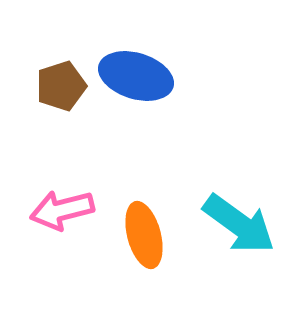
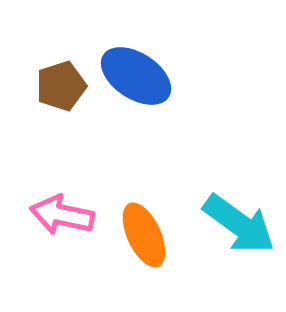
blue ellipse: rotated 16 degrees clockwise
pink arrow: moved 5 px down; rotated 26 degrees clockwise
orange ellipse: rotated 10 degrees counterclockwise
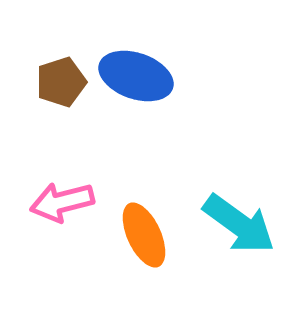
blue ellipse: rotated 14 degrees counterclockwise
brown pentagon: moved 4 px up
pink arrow: moved 13 px up; rotated 26 degrees counterclockwise
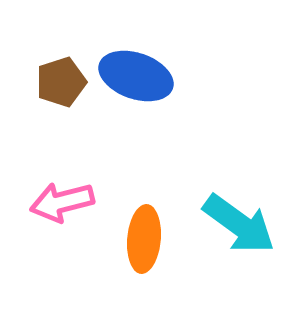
orange ellipse: moved 4 px down; rotated 30 degrees clockwise
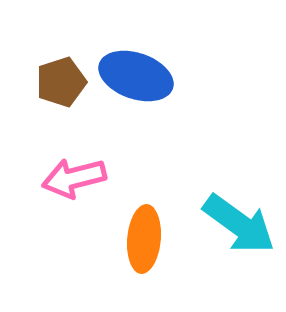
pink arrow: moved 12 px right, 24 px up
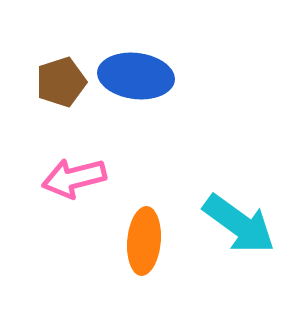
blue ellipse: rotated 12 degrees counterclockwise
orange ellipse: moved 2 px down
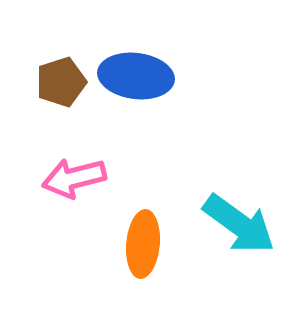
orange ellipse: moved 1 px left, 3 px down
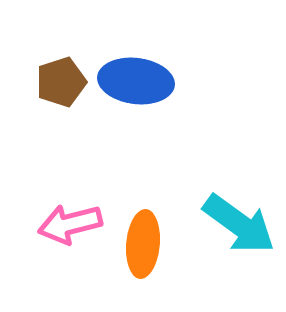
blue ellipse: moved 5 px down
pink arrow: moved 4 px left, 46 px down
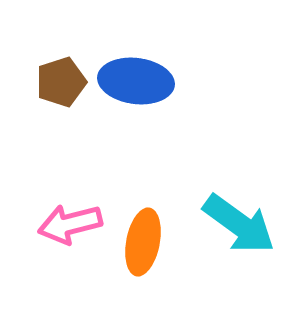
orange ellipse: moved 2 px up; rotated 6 degrees clockwise
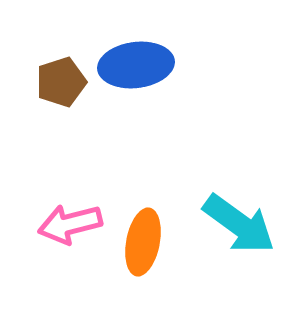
blue ellipse: moved 16 px up; rotated 14 degrees counterclockwise
